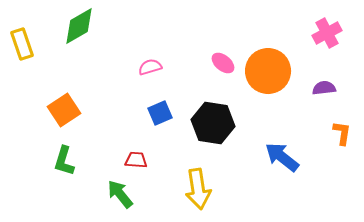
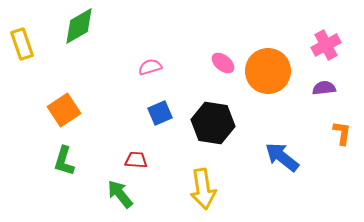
pink cross: moved 1 px left, 12 px down
yellow arrow: moved 5 px right
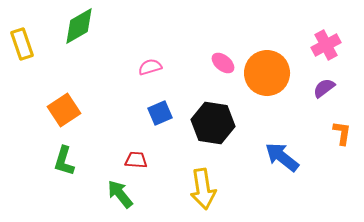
orange circle: moved 1 px left, 2 px down
purple semicircle: rotated 30 degrees counterclockwise
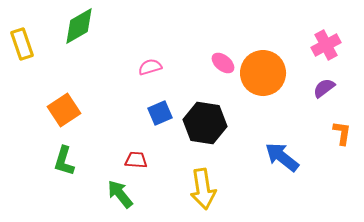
orange circle: moved 4 px left
black hexagon: moved 8 px left
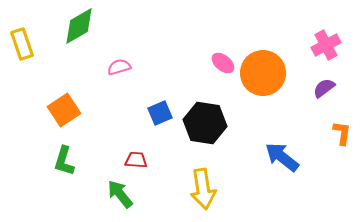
pink semicircle: moved 31 px left
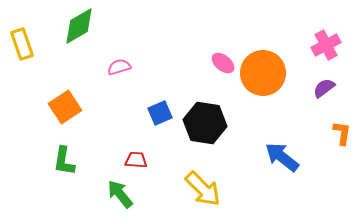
orange square: moved 1 px right, 3 px up
green L-shape: rotated 8 degrees counterclockwise
yellow arrow: rotated 36 degrees counterclockwise
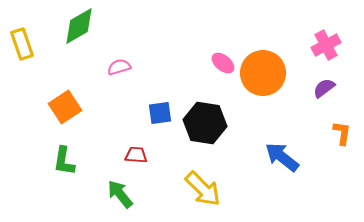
blue square: rotated 15 degrees clockwise
red trapezoid: moved 5 px up
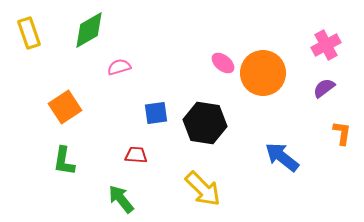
green diamond: moved 10 px right, 4 px down
yellow rectangle: moved 7 px right, 11 px up
blue square: moved 4 px left
green arrow: moved 1 px right, 5 px down
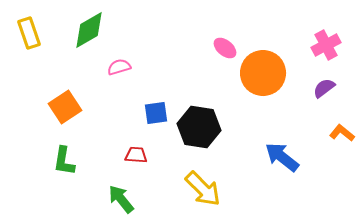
pink ellipse: moved 2 px right, 15 px up
black hexagon: moved 6 px left, 4 px down
orange L-shape: rotated 60 degrees counterclockwise
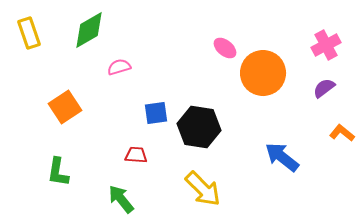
green L-shape: moved 6 px left, 11 px down
